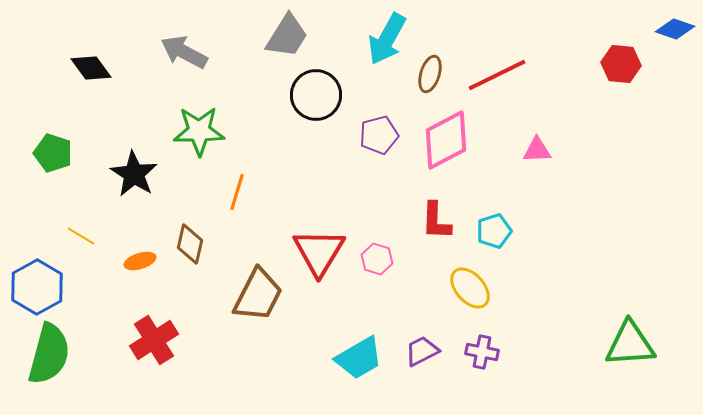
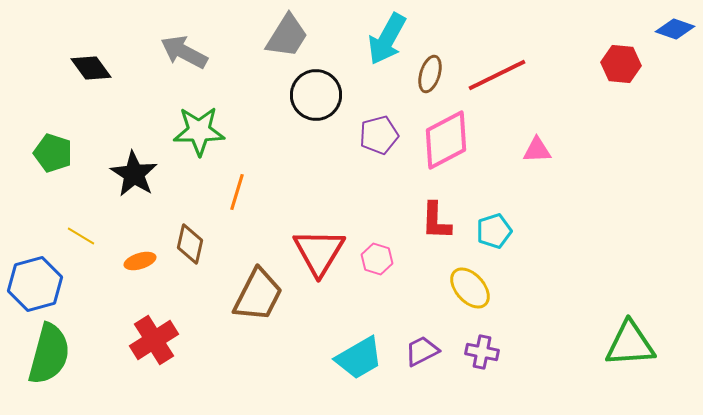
blue hexagon: moved 2 px left, 3 px up; rotated 14 degrees clockwise
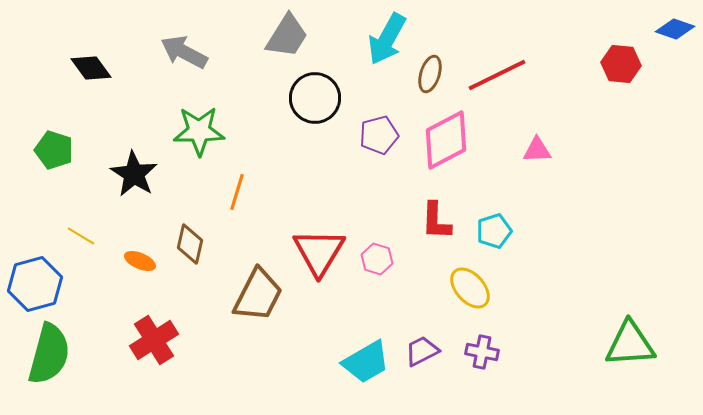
black circle: moved 1 px left, 3 px down
green pentagon: moved 1 px right, 3 px up
orange ellipse: rotated 40 degrees clockwise
cyan trapezoid: moved 7 px right, 4 px down
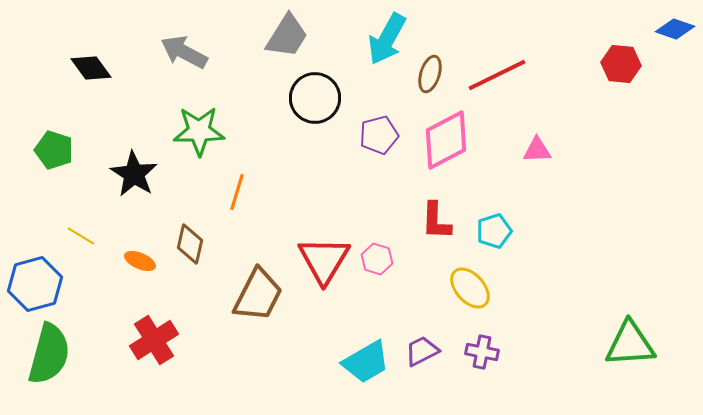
red triangle: moved 5 px right, 8 px down
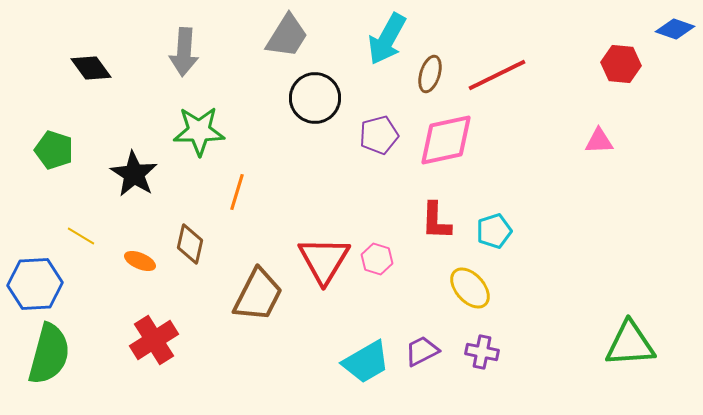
gray arrow: rotated 114 degrees counterclockwise
pink diamond: rotated 16 degrees clockwise
pink triangle: moved 62 px right, 9 px up
blue hexagon: rotated 12 degrees clockwise
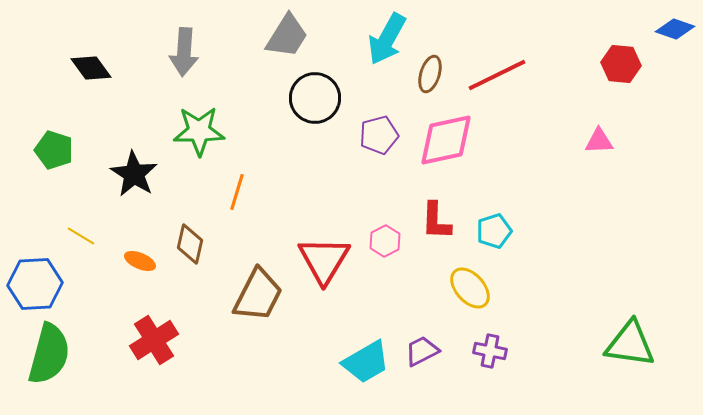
pink hexagon: moved 8 px right, 18 px up; rotated 16 degrees clockwise
green triangle: rotated 12 degrees clockwise
purple cross: moved 8 px right, 1 px up
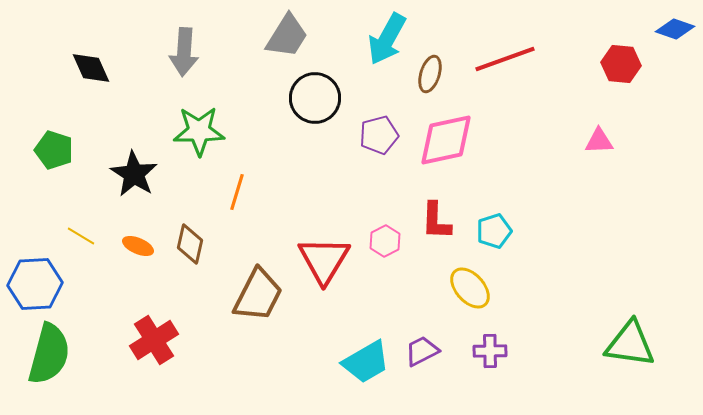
black diamond: rotated 12 degrees clockwise
red line: moved 8 px right, 16 px up; rotated 6 degrees clockwise
orange ellipse: moved 2 px left, 15 px up
purple cross: rotated 12 degrees counterclockwise
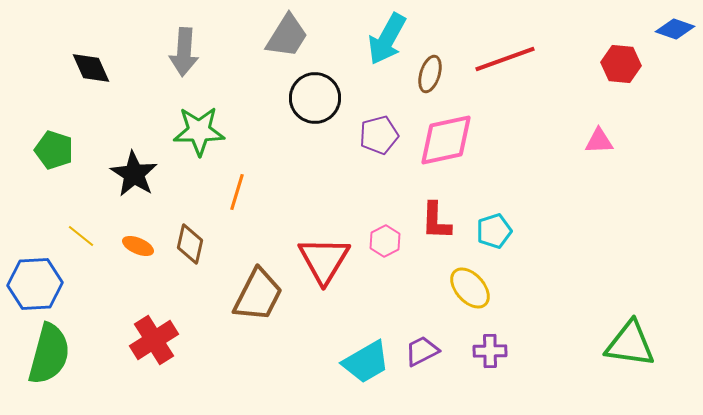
yellow line: rotated 8 degrees clockwise
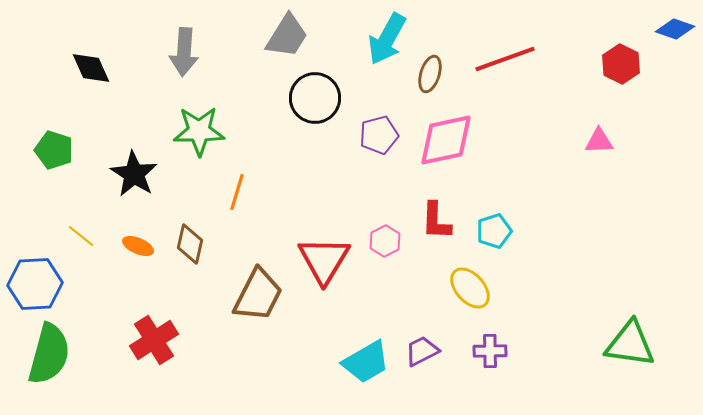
red hexagon: rotated 21 degrees clockwise
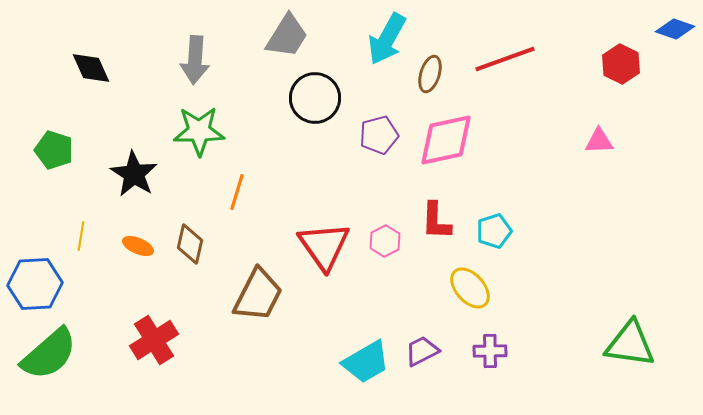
gray arrow: moved 11 px right, 8 px down
yellow line: rotated 60 degrees clockwise
red triangle: moved 14 px up; rotated 6 degrees counterclockwise
green semicircle: rotated 34 degrees clockwise
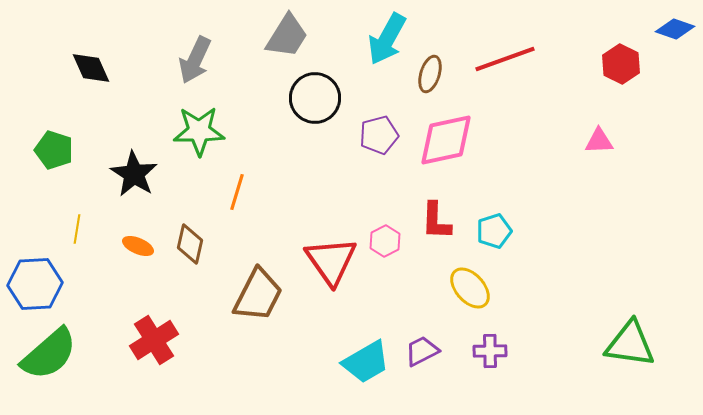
gray arrow: rotated 21 degrees clockwise
yellow line: moved 4 px left, 7 px up
red triangle: moved 7 px right, 15 px down
